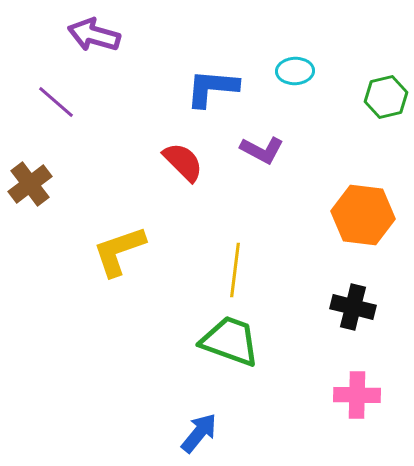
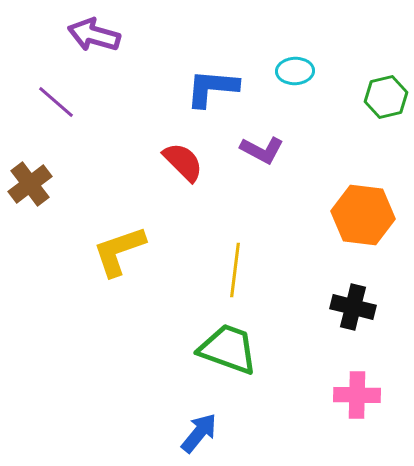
green trapezoid: moved 2 px left, 8 px down
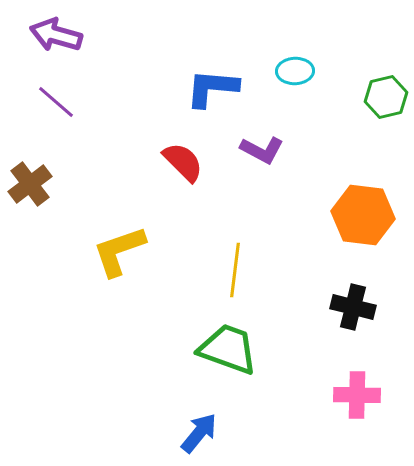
purple arrow: moved 38 px left
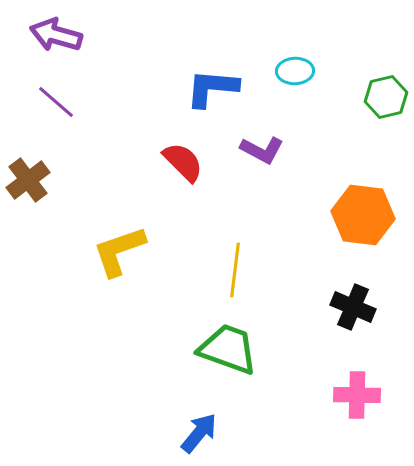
brown cross: moved 2 px left, 4 px up
black cross: rotated 9 degrees clockwise
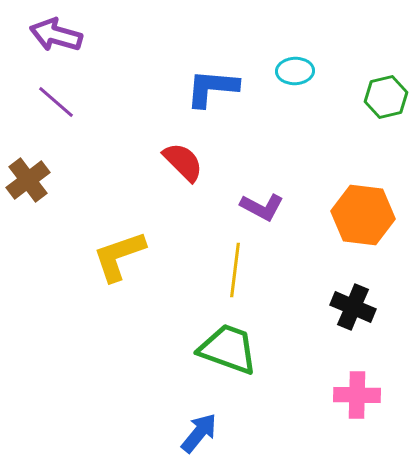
purple L-shape: moved 57 px down
yellow L-shape: moved 5 px down
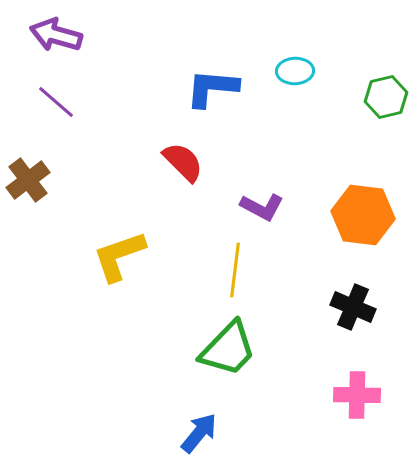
green trapezoid: rotated 114 degrees clockwise
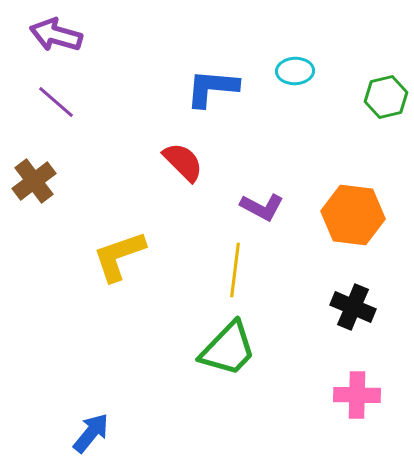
brown cross: moved 6 px right, 1 px down
orange hexagon: moved 10 px left
blue arrow: moved 108 px left
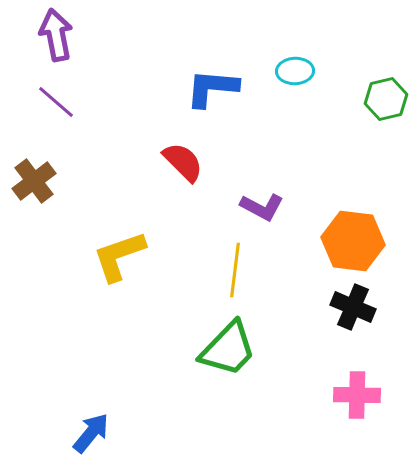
purple arrow: rotated 63 degrees clockwise
green hexagon: moved 2 px down
orange hexagon: moved 26 px down
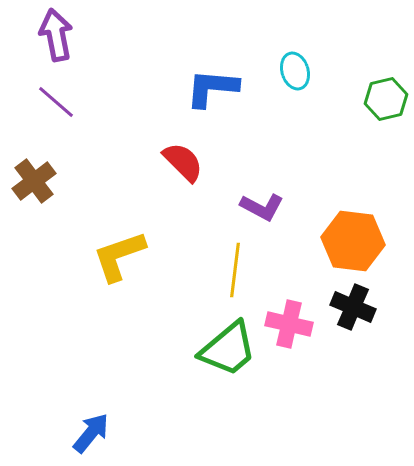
cyan ellipse: rotated 75 degrees clockwise
green trapezoid: rotated 6 degrees clockwise
pink cross: moved 68 px left, 71 px up; rotated 12 degrees clockwise
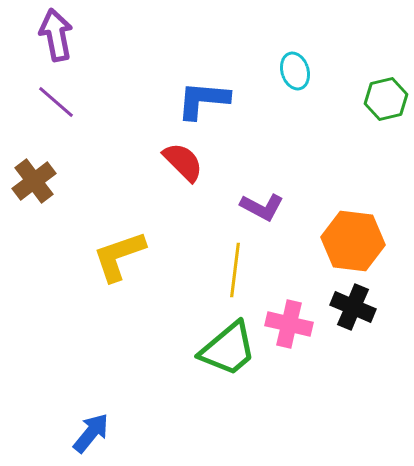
blue L-shape: moved 9 px left, 12 px down
